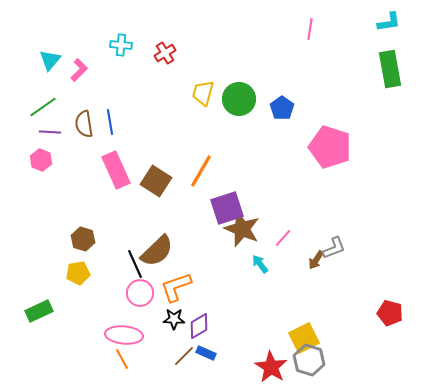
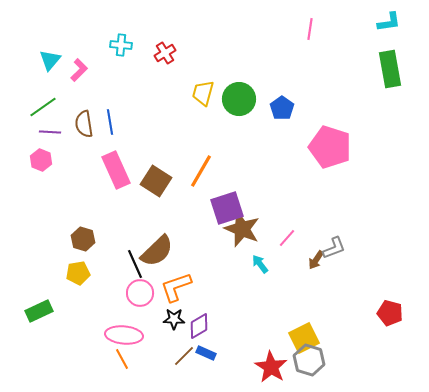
pink line at (283, 238): moved 4 px right
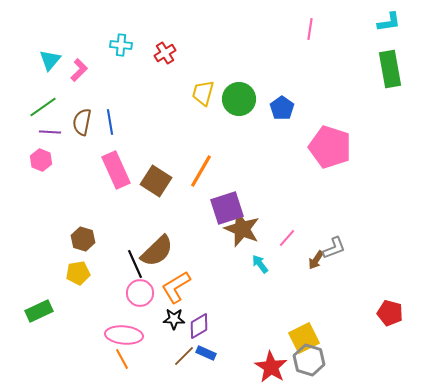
brown semicircle at (84, 124): moved 2 px left, 2 px up; rotated 20 degrees clockwise
orange L-shape at (176, 287): rotated 12 degrees counterclockwise
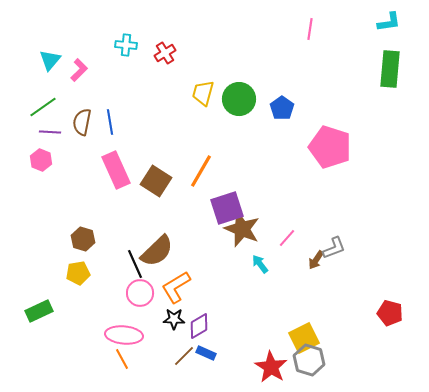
cyan cross at (121, 45): moved 5 px right
green rectangle at (390, 69): rotated 15 degrees clockwise
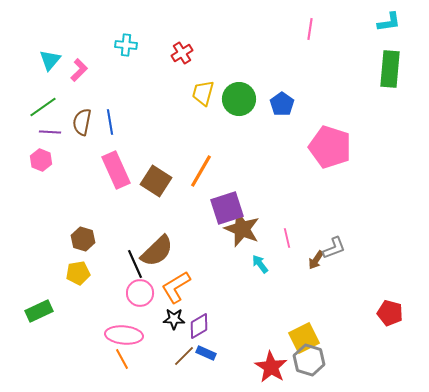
red cross at (165, 53): moved 17 px right
blue pentagon at (282, 108): moved 4 px up
pink line at (287, 238): rotated 54 degrees counterclockwise
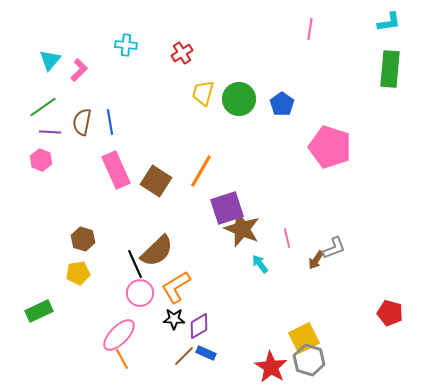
pink ellipse at (124, 335): moved 5 px left; rotated 51 degrees counterclockwise
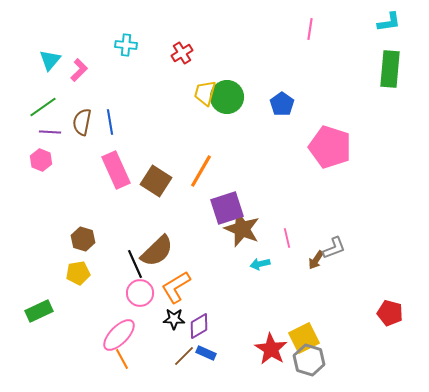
yellow trapezoid at (203, 93): moved 2 px right
green circle at (239, 99): moved 12 px left, 2 px up
cyan arrow at (260, 264): rotated 66 degrees counterclockwise
red star at (271, 367): moved 18 px up
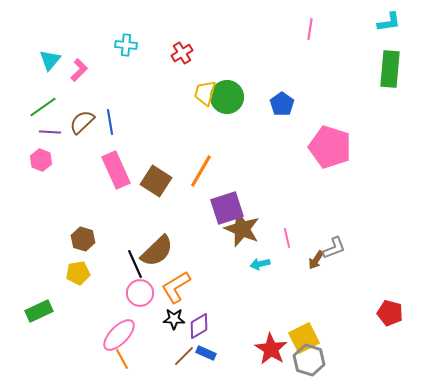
brown semicircle at (82, 122): rotated 36 degrees clockwise
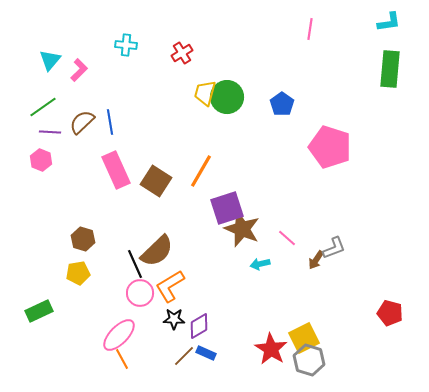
pink line at (287, 238): rotated 36 degrees counterclockwise
orange L-shape at (176, 287): moved 6 px left, 1 px up
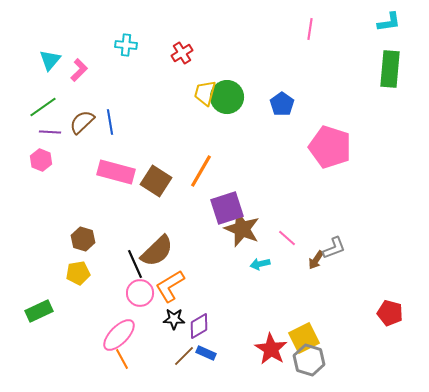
pink rectangle at (116, 170): moved 2 px down; rotated 51 degrees counterclockwise
